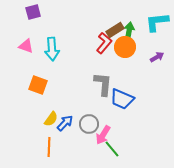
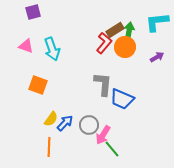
cyan arrow: rotated 15 degrees counterclockwise
gray circle: moved 1 px down
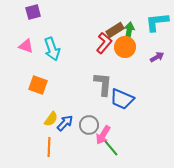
green line: moved 1 px left, 1 px up
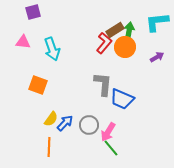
pink triangle: moved 3 px left, 4 px up; rotated 14 degrees counterclockwise
pink arrow: moved 5 px right, 3 px up
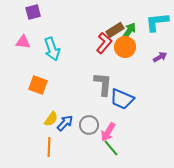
green arrow: rotated 24 degrees clockwise
purple arrow: moved 3 px right
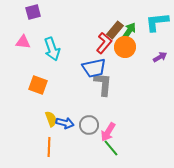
brown rectangle: rotated 18 degrees counterclockwise
blue trapezoid: moved 28 px left, 31 px up; rotated 35 degrees counterclockwise
yellow semicircle: rotated 56 degrees counterclockwise
blue arrow: rotated 60 degrees clockwise
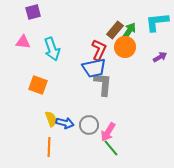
red L-shape: moved 5 px left, 7 px down; rotated 15 degrees counterclockwise
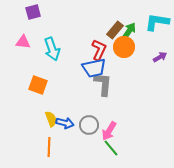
cyan L-shape: rotated 15 degrees clockwise
orange circle: moved 1 px left
pink arrow: moved 1 px right, 1 px up
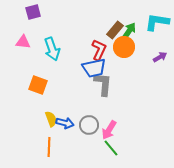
pink arrow: moved 1 px up
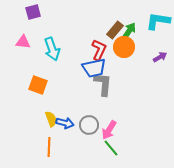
cyan L-shape: moved 1 px right, 1 px up
